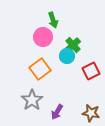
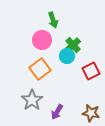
pink circle: moved 1 px left, 3 px down
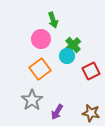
pink circle: moved 1 px left, 1 px up
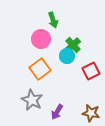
gray star: rotated 10 degrees counterclockwise
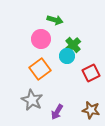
green arrow: moved 2 px right; rotated 56 degrees counterclockwise
red square: moved 2 px down
brown star: moved 3 px up
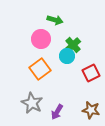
gray star: moved 3 px down
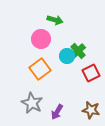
green cross: moved 5 px right, 6 px down
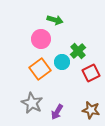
cyan circle: moved 5 px left, 6 px down
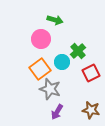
gray star: moved 18 px right, 14 px up; rotated 10 degrees counterclockwise
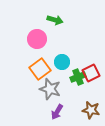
pink circle: moved 4 px left
green cross: moved 26 px down; rotated 21 degrees clockwise
